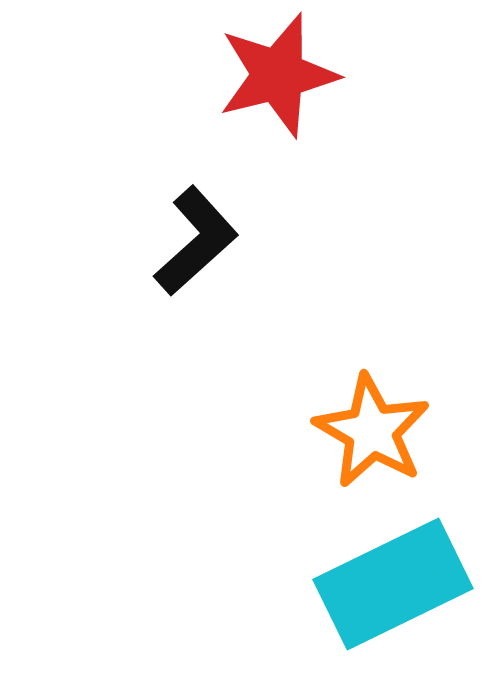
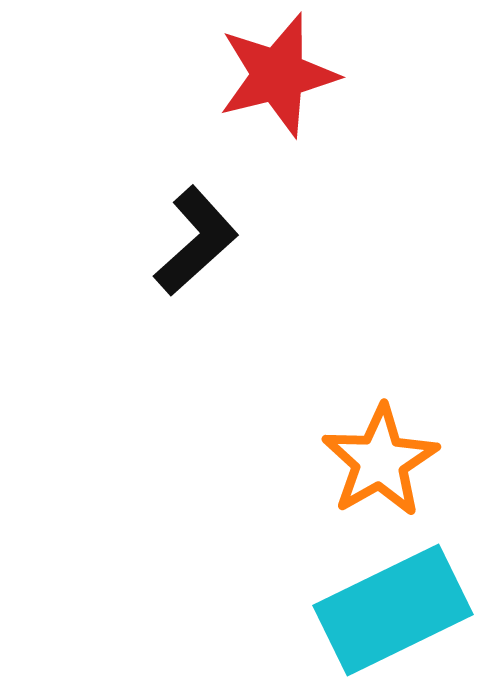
orange star: moved 8 px right, 30 px down; rotated 12 degrees clockwise
cyan rectangle: moved 26 px down
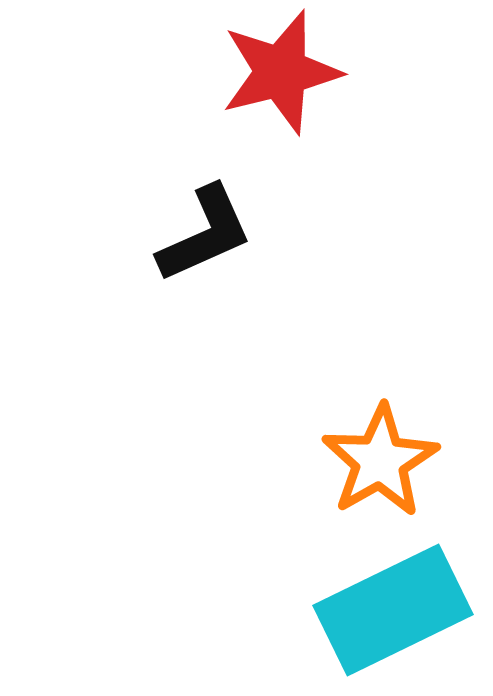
red star: moved 3 px right, 3 px up
black L-shape: moved 9 px right, 7 px up; rotated 18 degrees clockwise
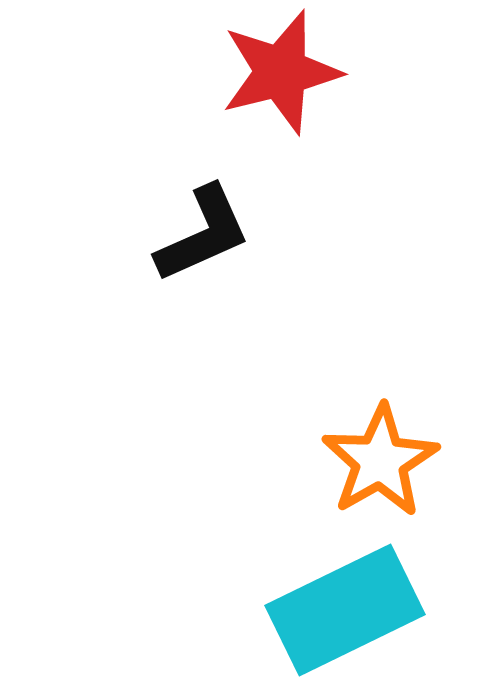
black L-shape: moved 2 px left
cyan rectangle: moved 48 px left
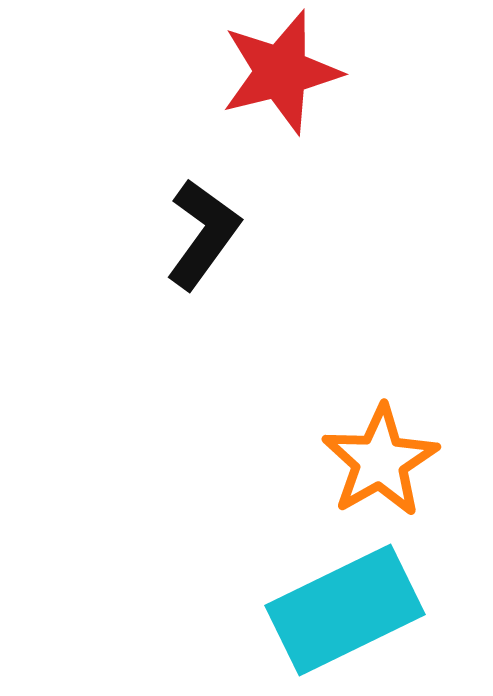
black L-shape: rotated 30 degrees counterclockwise
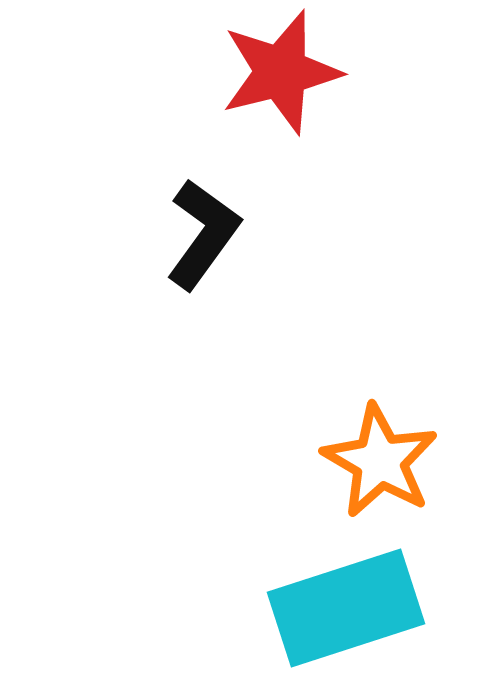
orange star: rotated 12 degrees counterclockwise
cyan rectangle: moved 1 px right, 2 px up; rotated 8 degrees clockwise
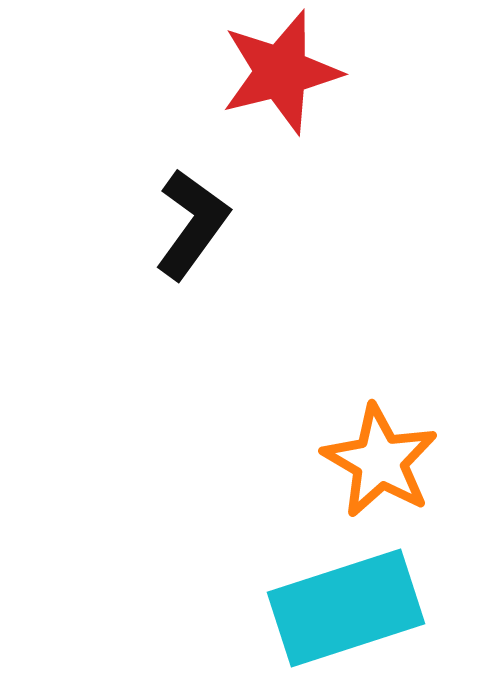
black L-shape: moved 11 px left, 10 px up
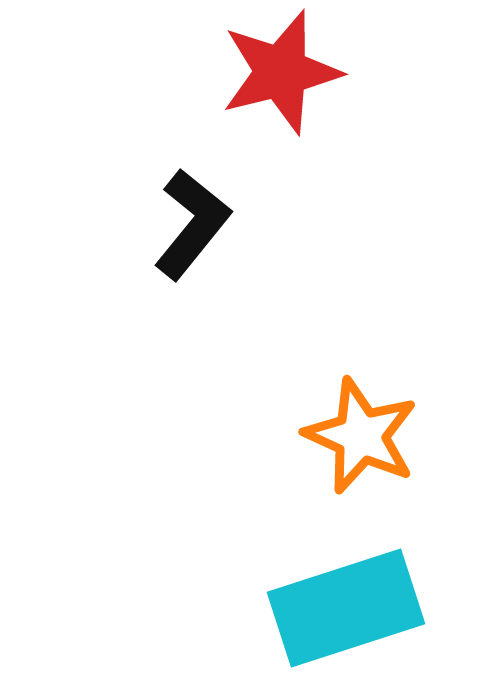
black L-shape: rotated 3 degrees clockwise
orange star: moved 19 px left, 25 px up; rotated 6 degrees counterclockwise
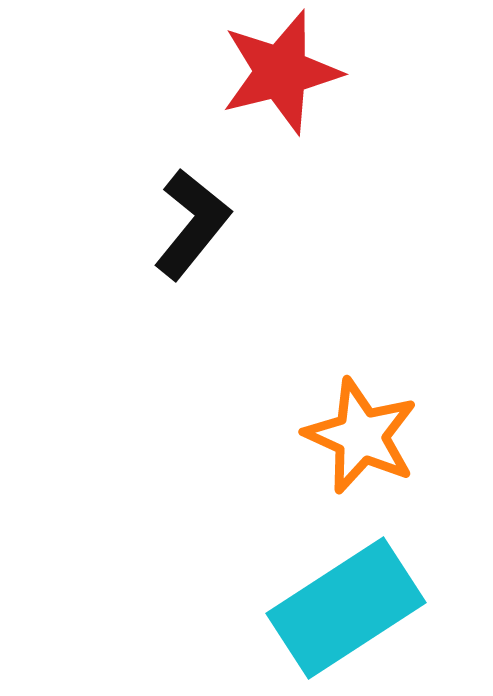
cyan rectangle: rotated 15 degrees counterclockwise
